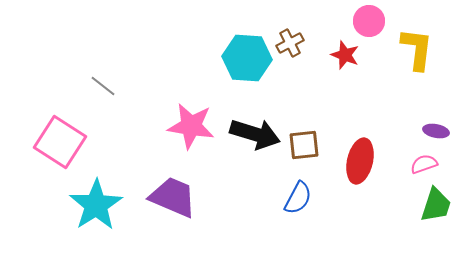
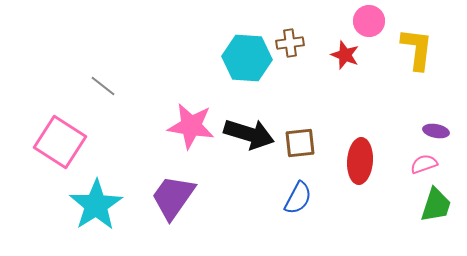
brown cross: rotated 20 degrees clockwise
black arrow: moved 6 px left
brown square: moved 4 px left, 2 px up
red ellipse: rotated 9 degrees counterclockwise
purple trapezoid: rotated 78 degrees counterclockwise
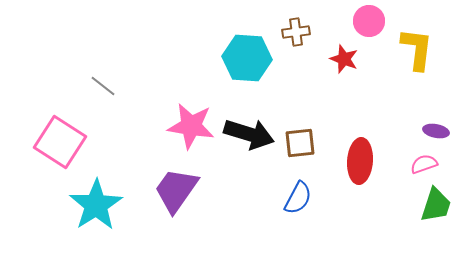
brown cross: moved 6 px right, 11 px up
red star: moved 1 px left, 4 px down
purple trapezoid: moved 3 px right, 7 px up
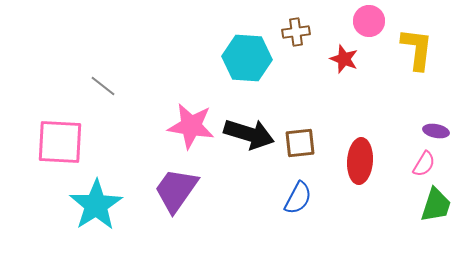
pink square: rotated 30 degrees counterclockwise
pink semicircle: rotated 140 degrees clockwise
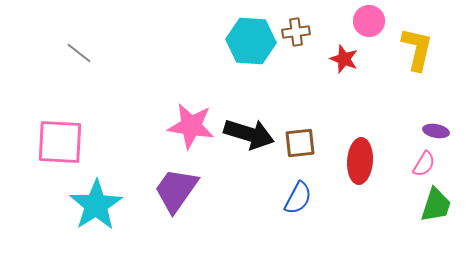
yellow L-shape: rotated 6 degrees clockwise
cyan hexagon: moved 4 px right, 17 px up
gray line: moved 24 px left, 33 px up
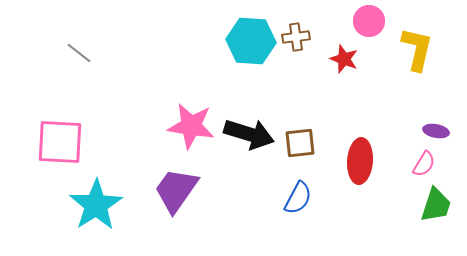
brown cross: moved 5 px down
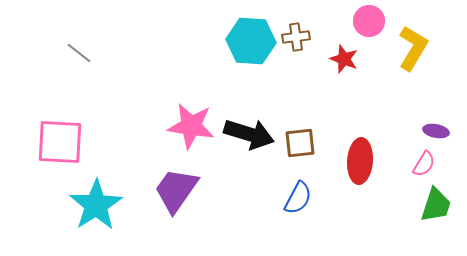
yellow L-shape: moved 4 px left, 1 px up; rotated 18 degrees clockwise
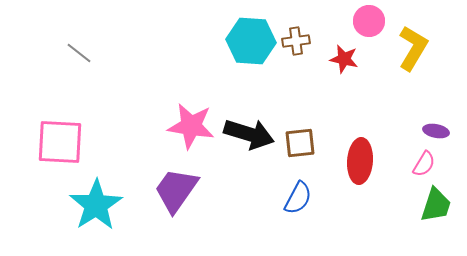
brown cross: moved 4 px down
red star: rotated 8 degrees counterclockwise
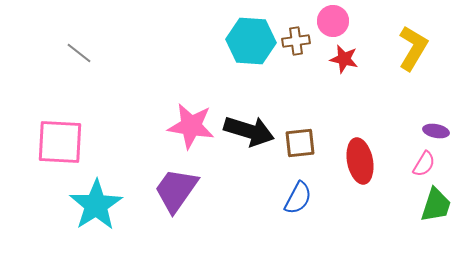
pink circle: moved 36 px left
black arrow: moved 3 px up
red ellipse: rotated 15 degrees counterclockwise
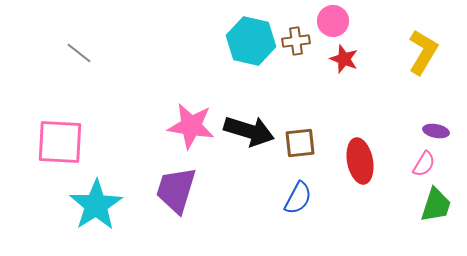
cyan hexagon: rotated 9 degrees clockwise
yellow L-shape: moved 10 px right, 4 px down
red star: rotated 8 degrees clockwise
purple trapezoid: rotated 18 degrees counterclockwise
